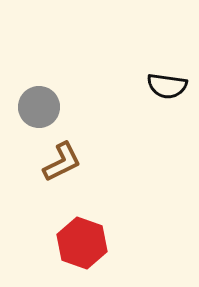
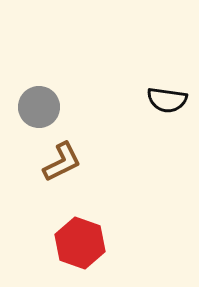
black semicircle: moved 14 px down
red hexagon: moved 2 px left
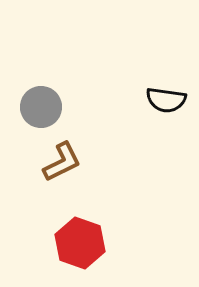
black semicircle: moved 1 px left
gray circle: moved 2 px right
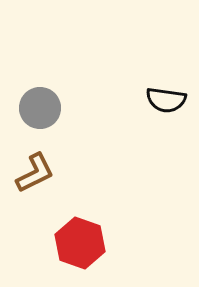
gray circle: moved 1 px left, 1 px down
brown L-shape: moved 27 px left, 11 px down
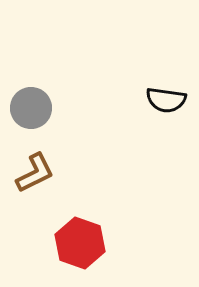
gray circle: moved 9 px left
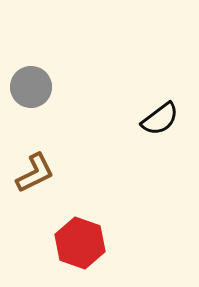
black semicircle: moved 6 px left, 19 px down; rotated 45 degrees counterclockwise
gray circle: moved 21 px up
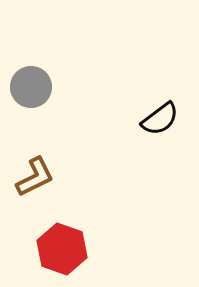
brown L-shape: moved 4 px down
red hexagon: moved 18 px left, 6 px down
